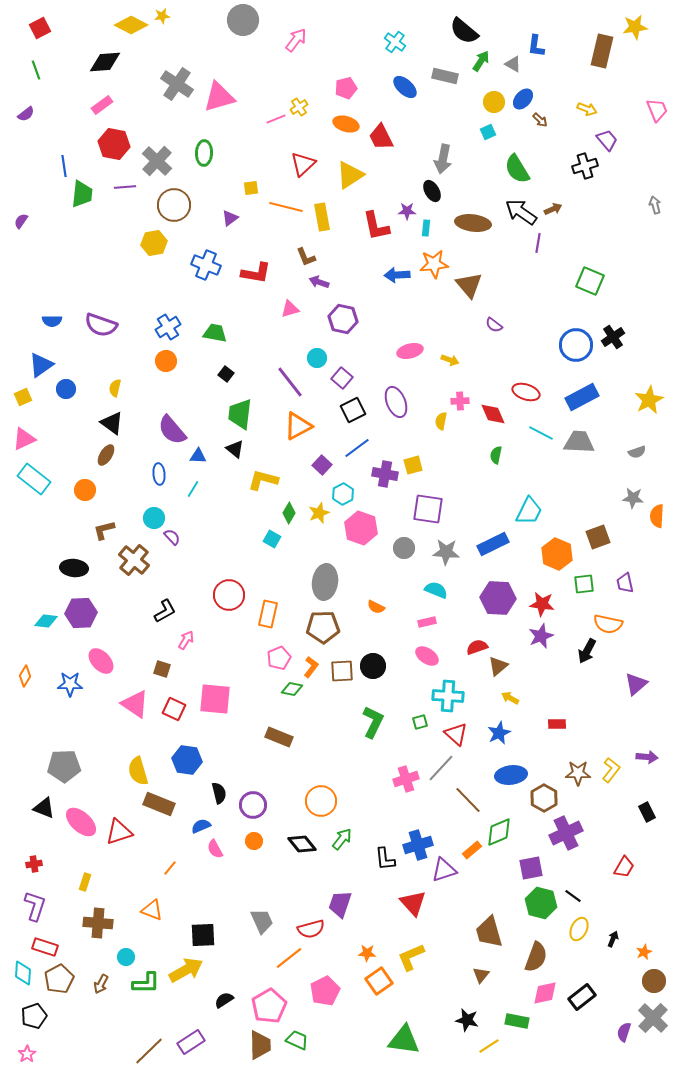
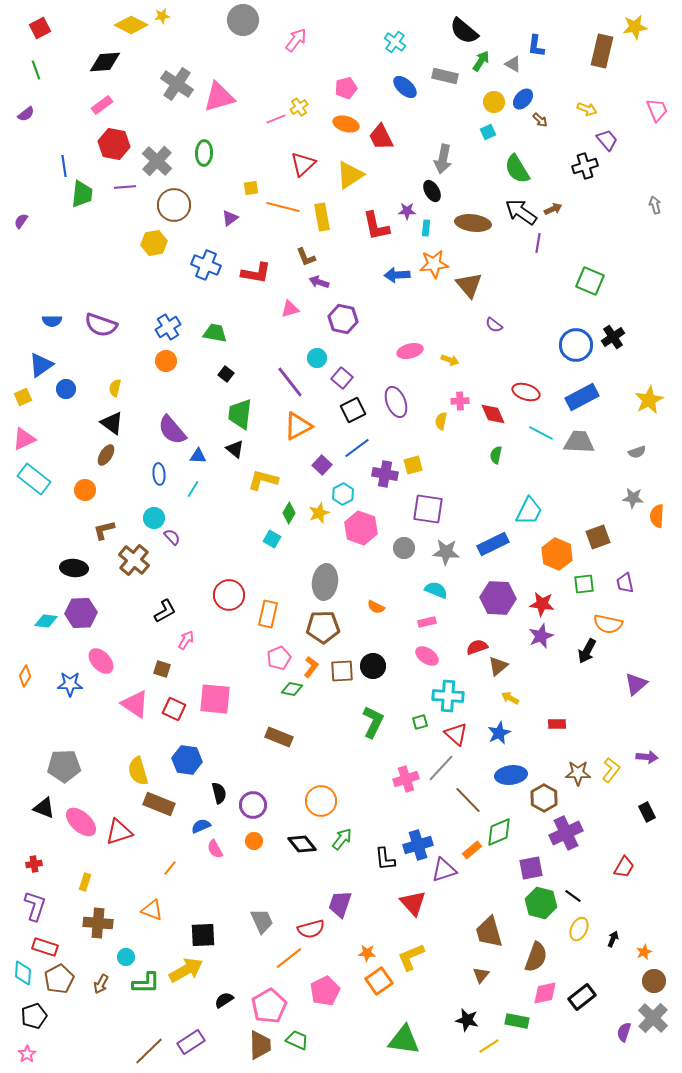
orange line at (286, 207): moved 3 px left
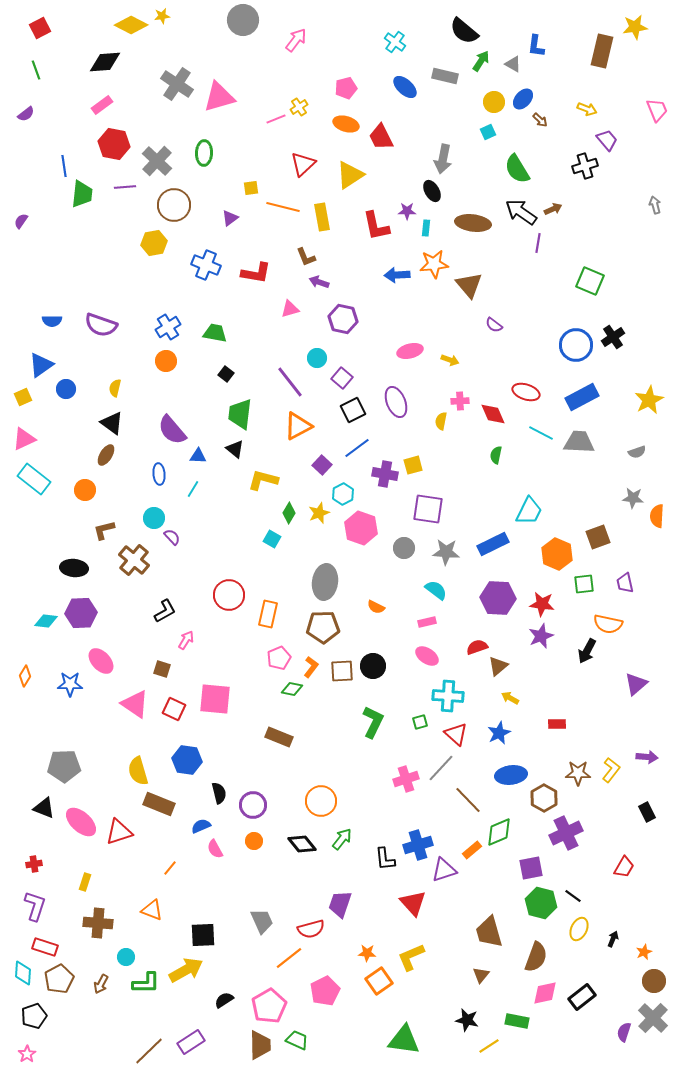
cyan semicircle at (436, 590): rotated 15 degrees clockwise
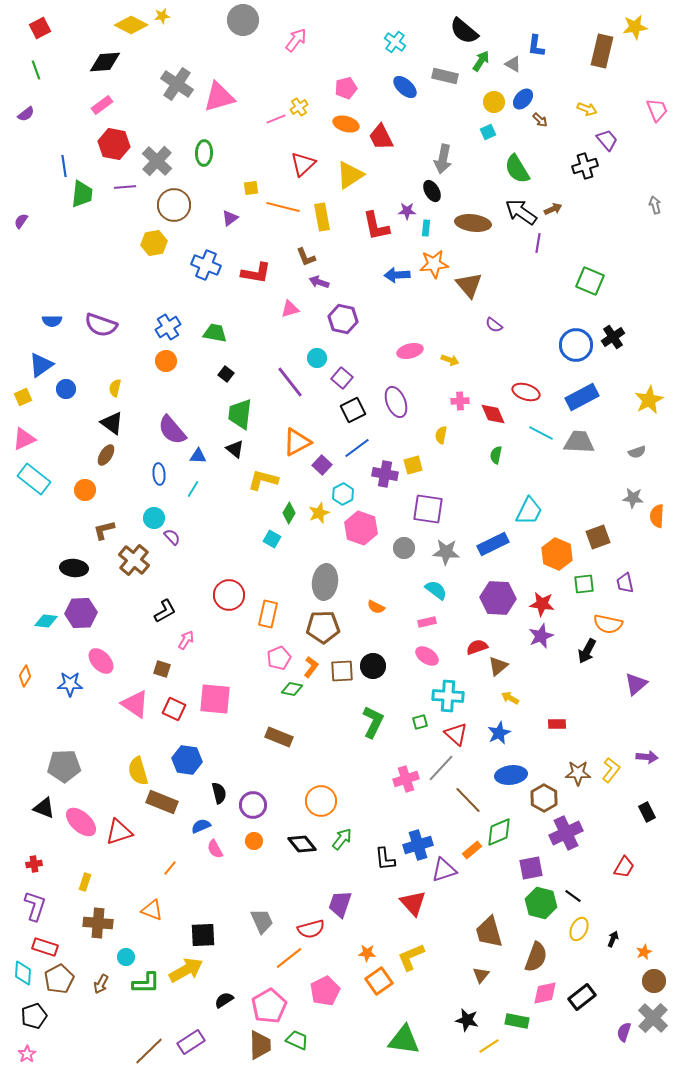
yellow semicircle at (441, 421): moved 14 px down
orange triangle at (298, 426): moved 1 px left, 16 px down
brown rectangle at (159, 804): moved 3 px right, 2 px up
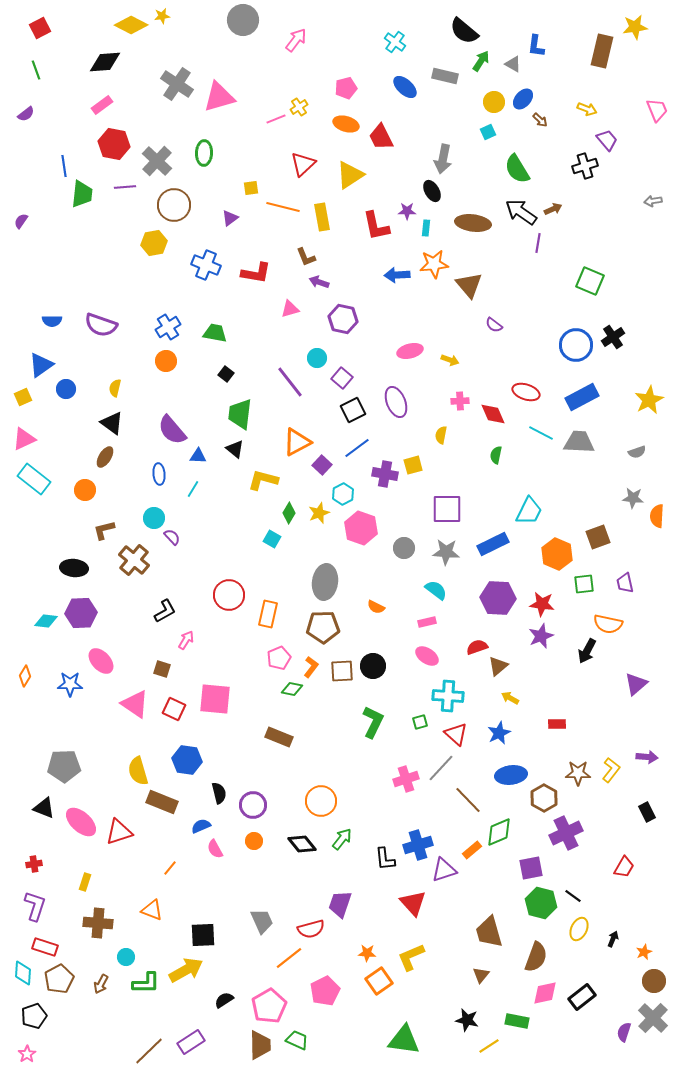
gray arrow at (655, 205): moved 2 px left, 4 px up; rotated 84 degrees counterclockwise
brown ellipse at (106, 455): moved 1 px left, 2 px down
purple square at (428, 509): moved 19 px right; rotated 8 degrees counterclockwise
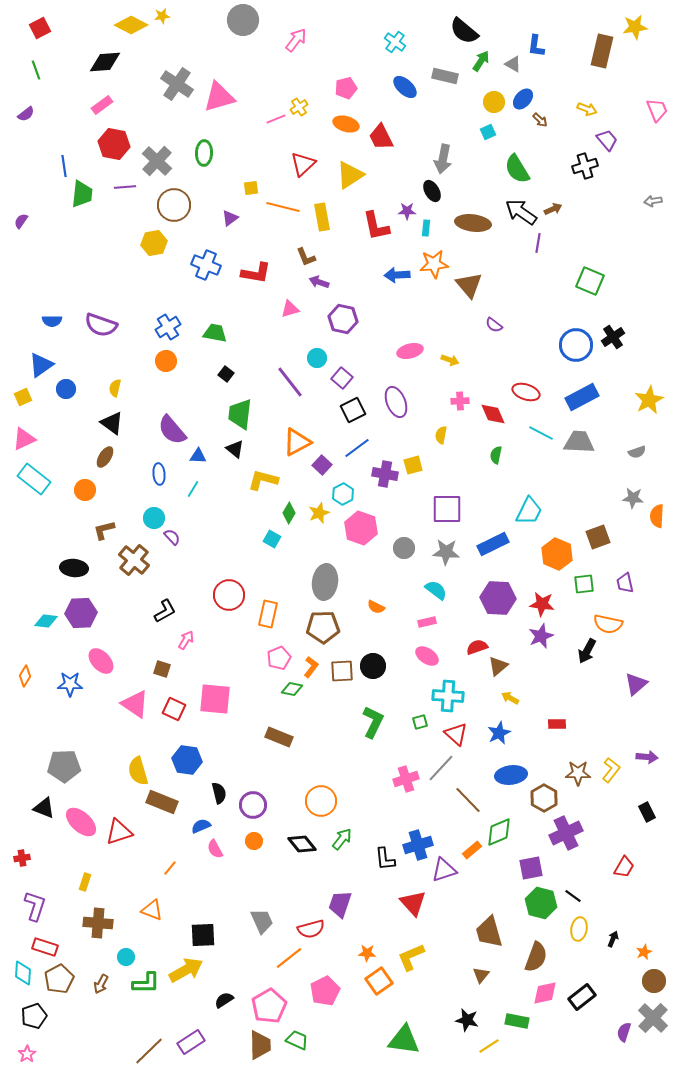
red cross at (34, 864): moved 12 px left, 6 px up
yellow ellipse at (579, 929): rotated 15 degrees counterclockwise
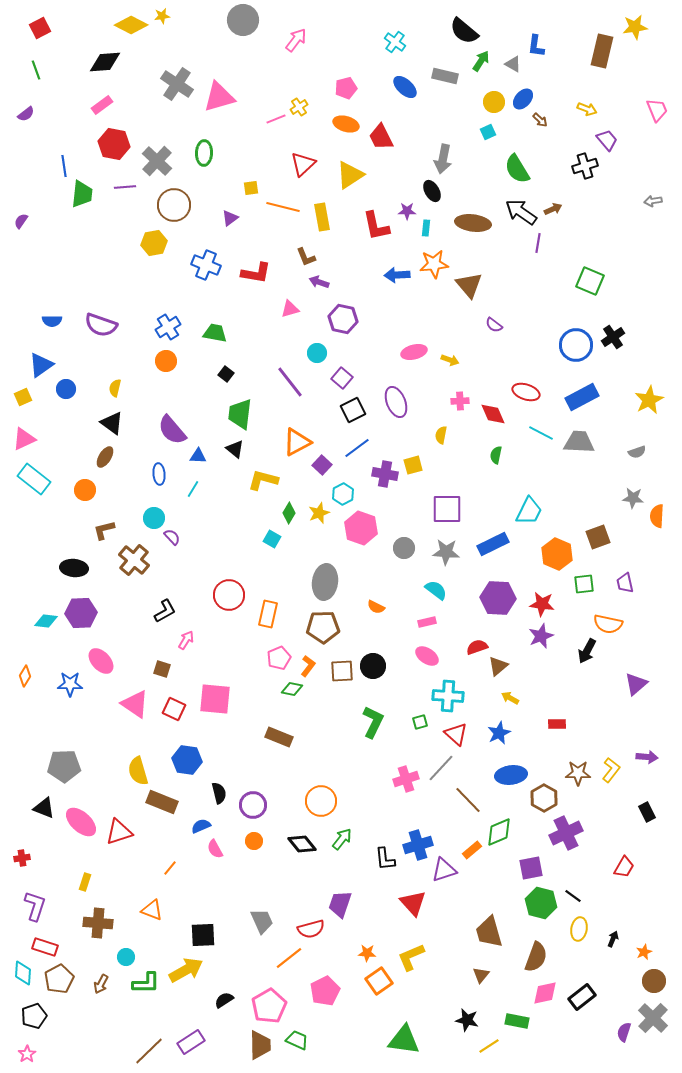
pink ellipse at (410, 351): moved 4 px right, 1 px down
cyan circle at (317, 358): moved 5 px up
orange L-shape at (311, 667): moved 3 px left, 1 px up
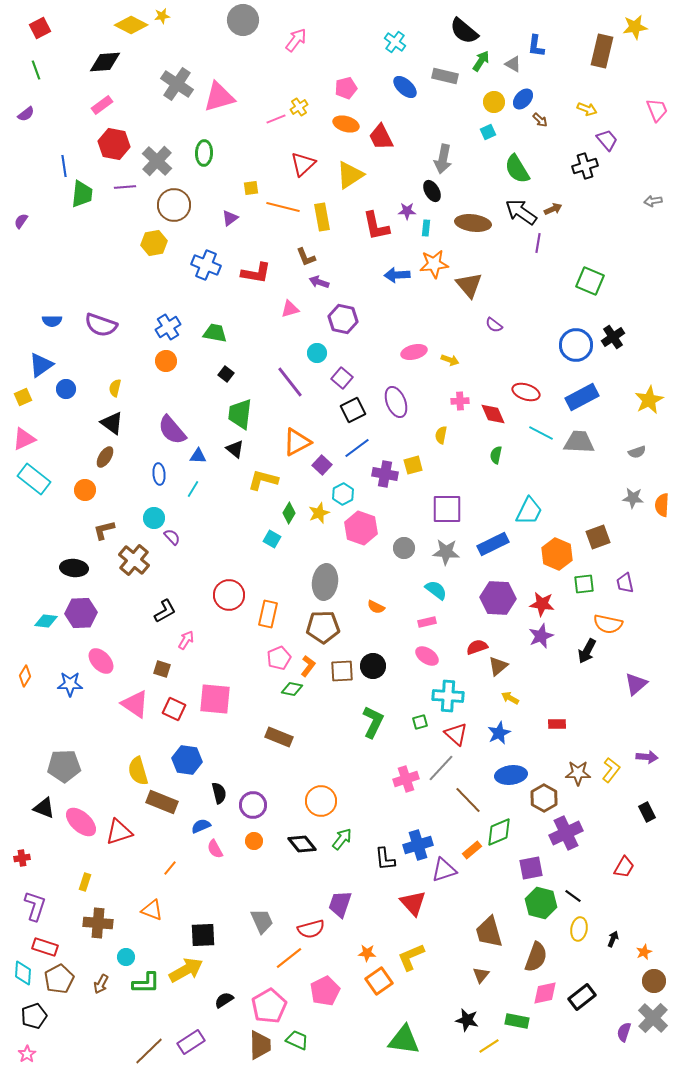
orange semicircle at (657, 516): moved 5 px right, 11 px up
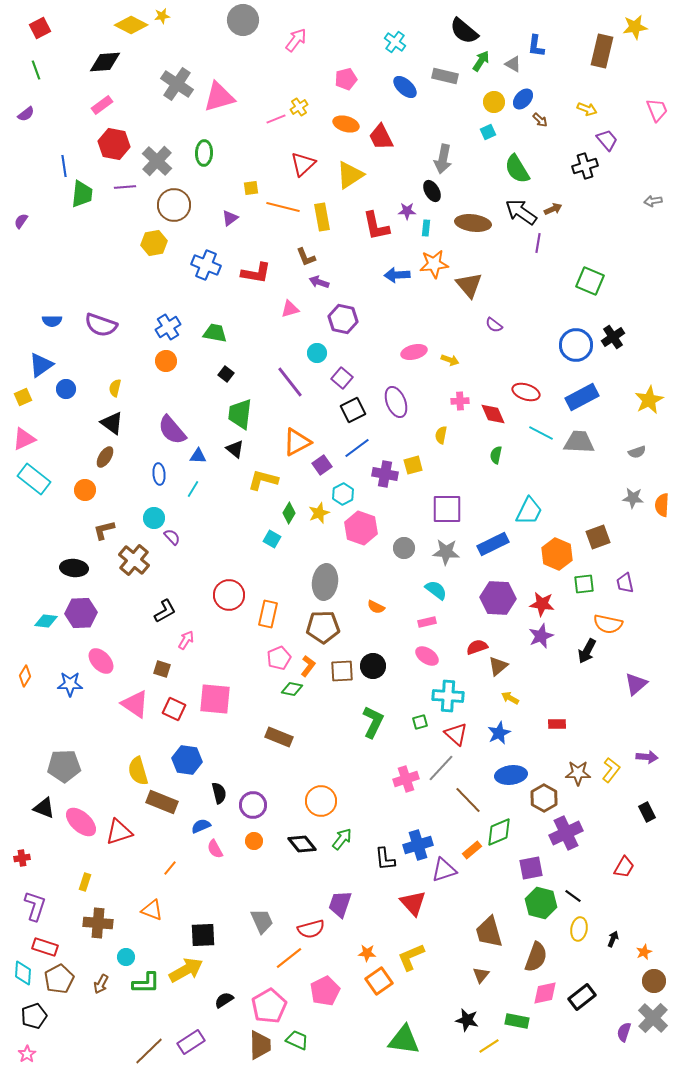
pink pentagon at (346, 88): moved 9 px up
purple square at (322, 465): rotated 12 degrees clockwise
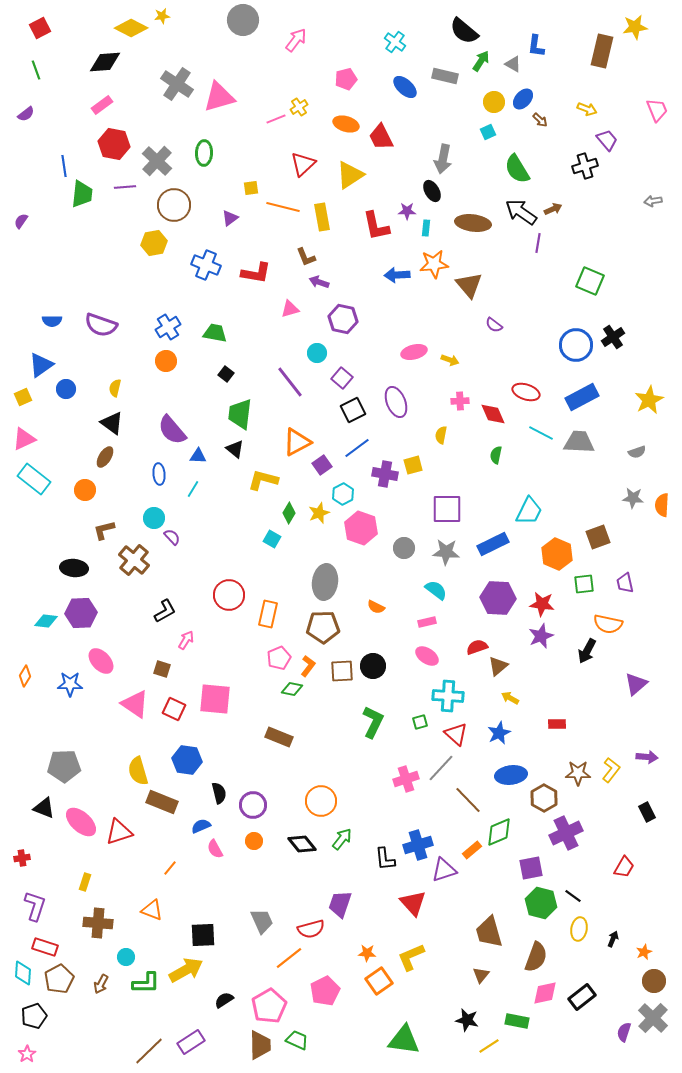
yellow diamond at (131, 25): moved 3 px down
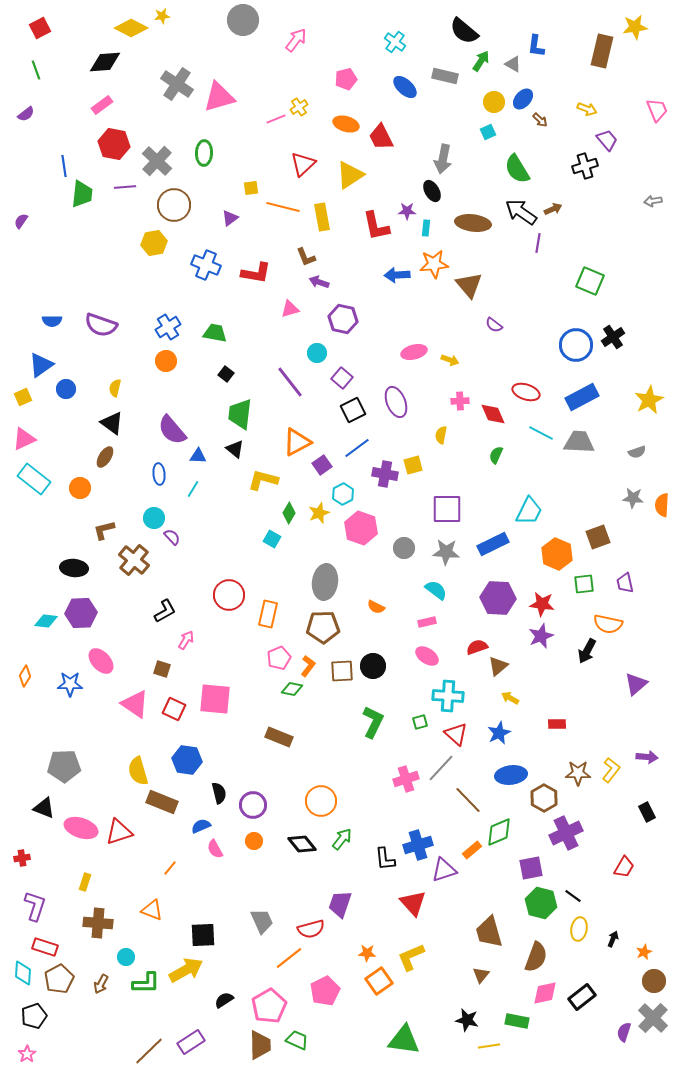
green semicircle at (496, 455): rotated 12 degrees clockwise
orange circle at (85, 490): moved 5 px left, 2 px up
pink ellipse at (81, 822): moved 6 px down; rotated 24 degrees counterclockwise
yellow line at (489, 1046): rotated 25 degrees clockwise
